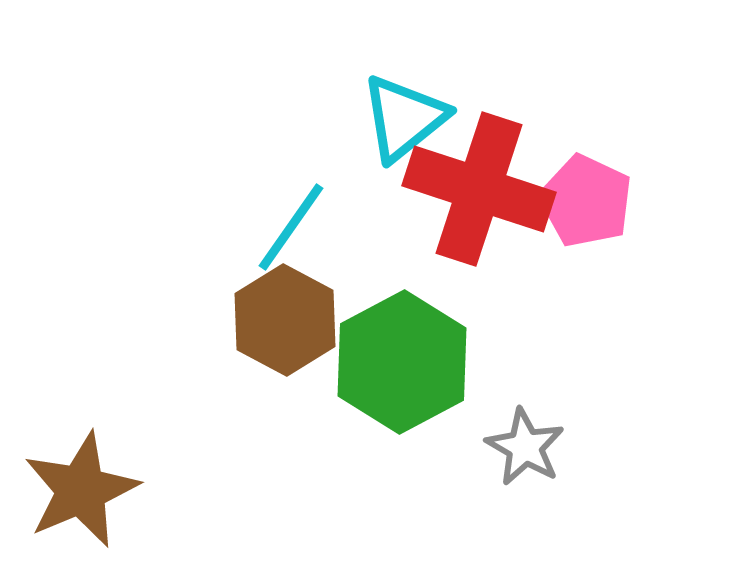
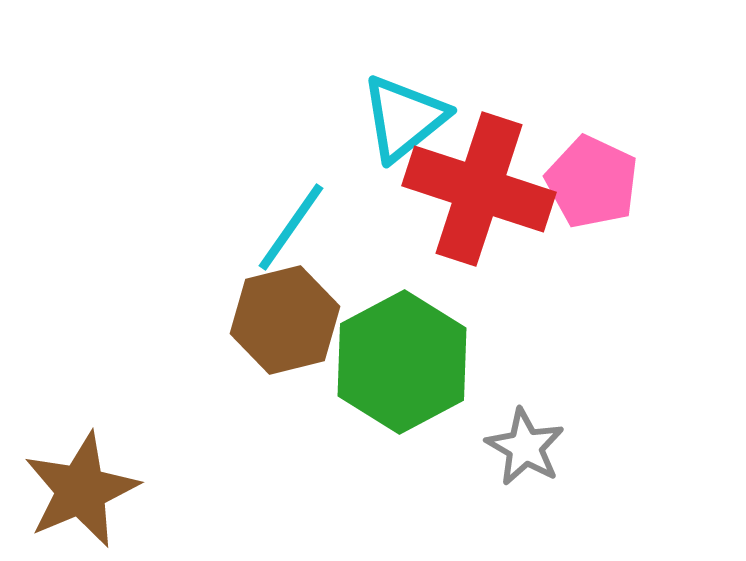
pink pentagon: moved 6 px right, 19 px up
brown hexagon: rotated 18 degrees clockwise
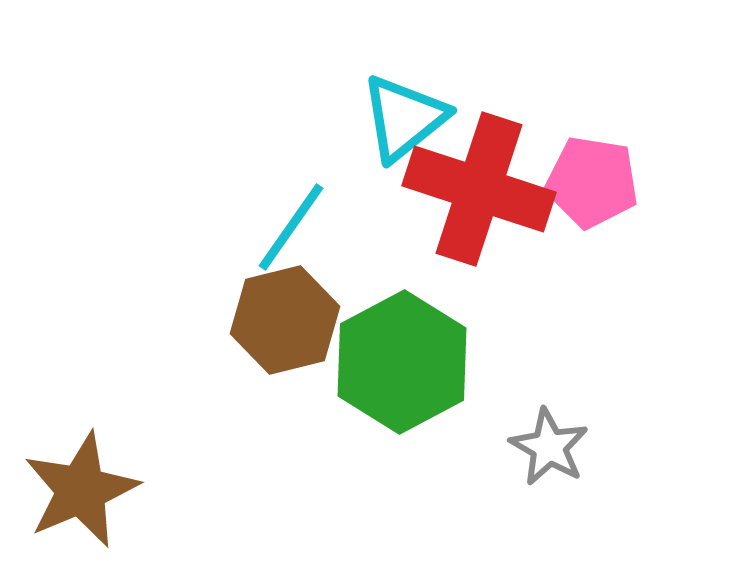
pink pentagon: rotated 16 degrees counterclockwise
gray star: moved 24 px right
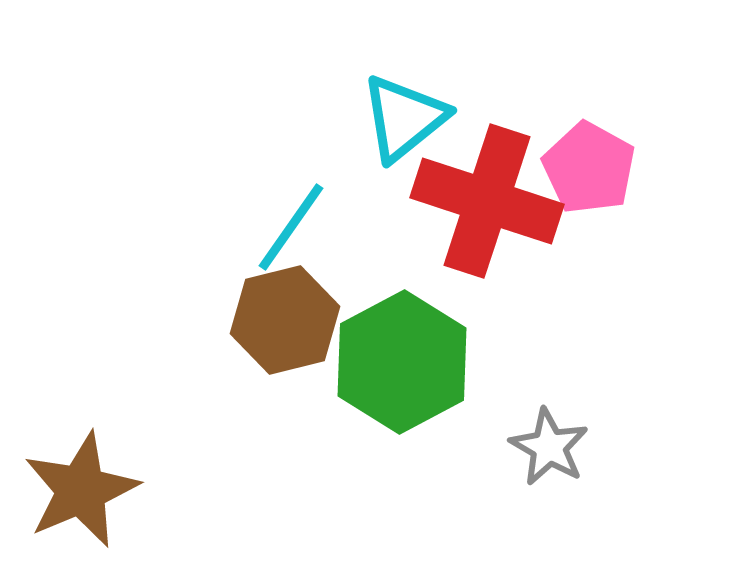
pink pentagon: moved 3 px left, 14 px up; rotated 20 degrees clockwise
red cross: moved 8 px right, 12 px down
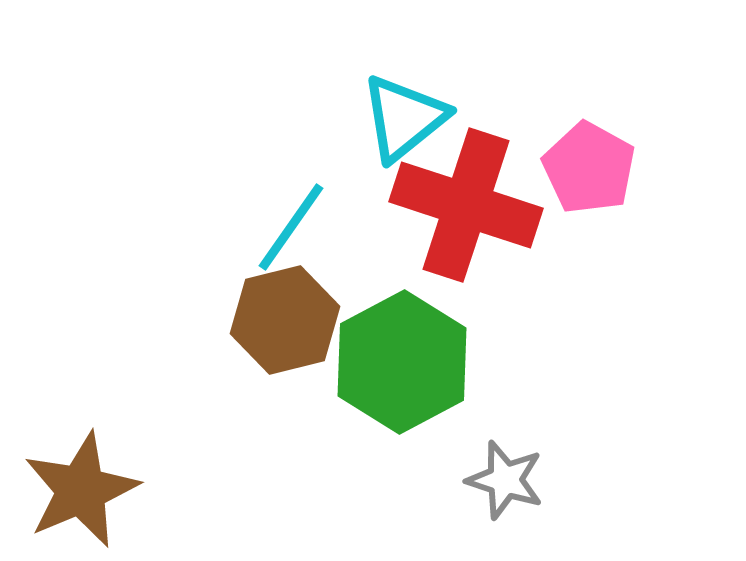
red cross: moved 21 px left, 4 px down
gray star: moved 44 px left, 33 px down; rotated 12 degrees counterclockwise
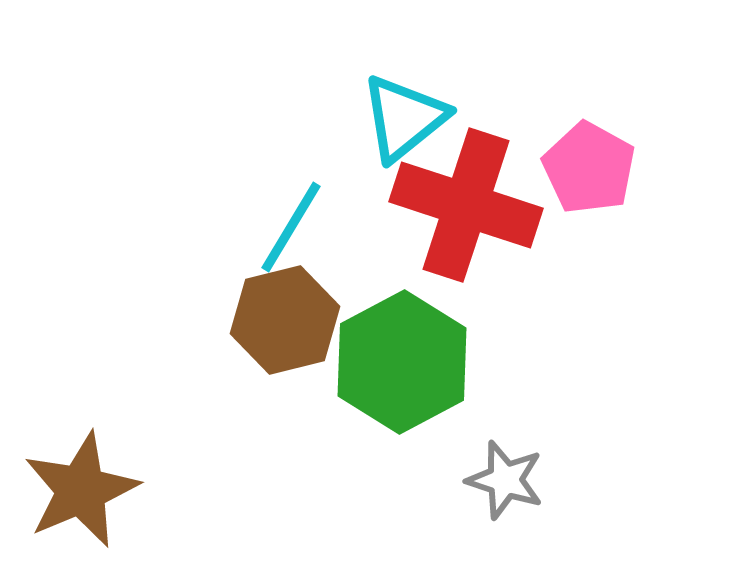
cyan line: rotated 4 degrees counterclockwise
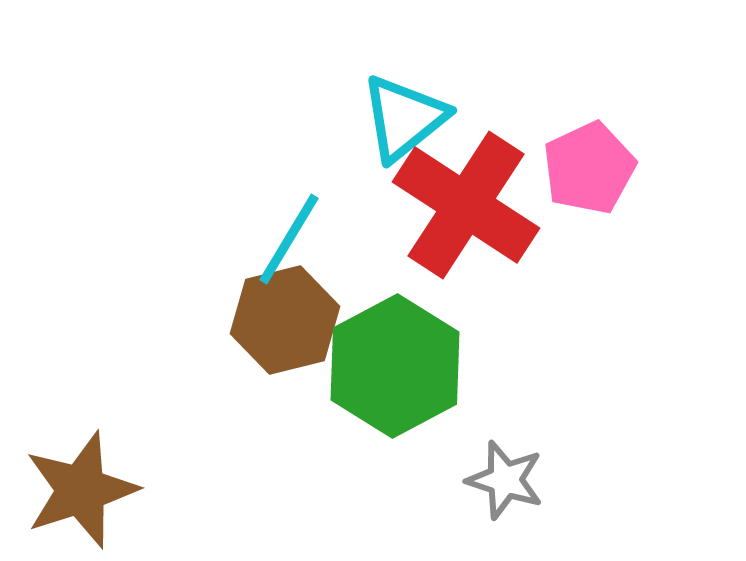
pink pentagon: rotated 18 degrees clockwise
red cross: rotated 15 degrees clockwise
cyan line: moved 2 px left, 12 px down
green hexagon: moved 7 px left, 4 px down
brown star: rotated 5 degrees clockwise
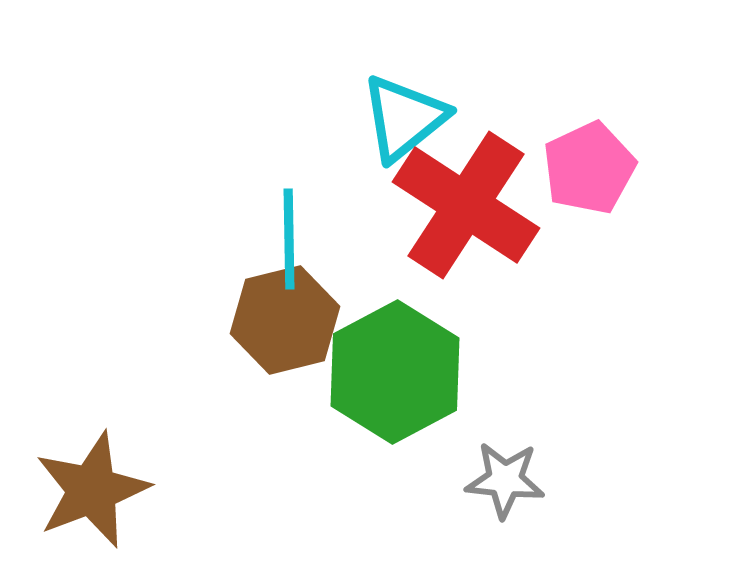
cyan line: rotated 32 degrees counterclockwise
green hexagon: moved 6 px down
gray star: rotated 12 degrees counterclockwise
brown star: moved 11 px right; rotated 3 degrees counterclockwise
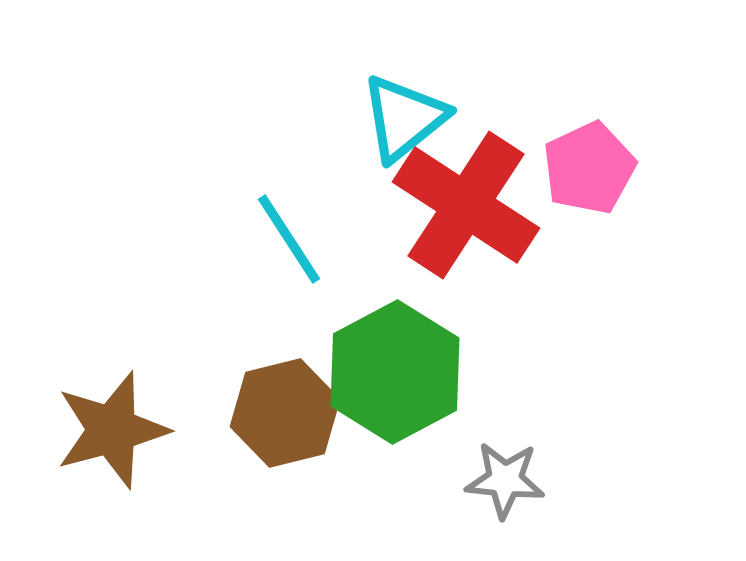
cyan line: rotated 32 degrees counterclockwise
brown hexagon: moved 93 px down
brown star: moved 20 px right, 60 px up; rotated 6 degrees clockwise
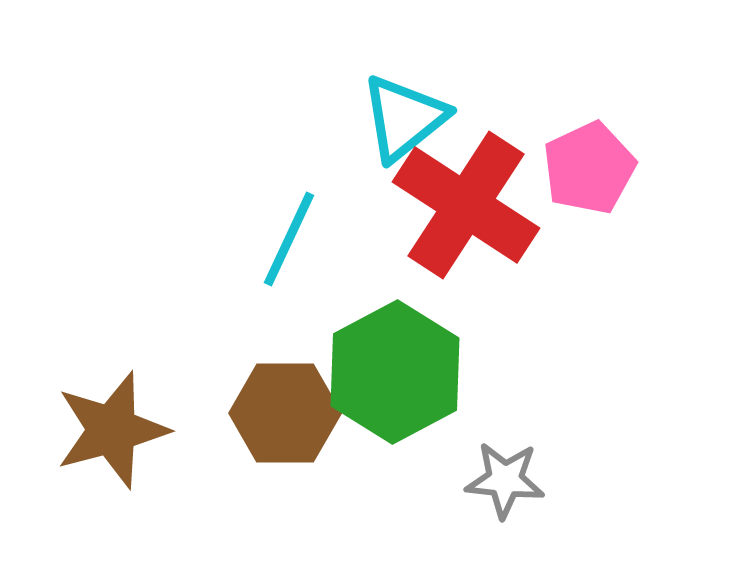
cyan line: rotated 58 degrees clockwise
brown hexagon: rotated 14 degrees clockwise
